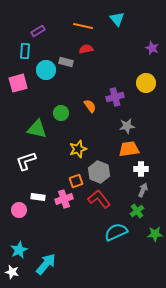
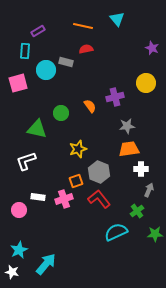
gray arrow: moved 6 px right
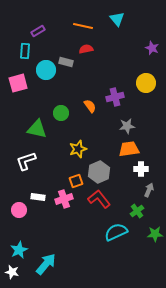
gray hexagon: rotated 15 degrees clockwise
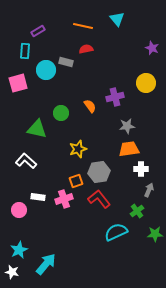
white L-shape: rotated 60 degrees clockwise
gray hexagon: rotated 15 degrees clockwise
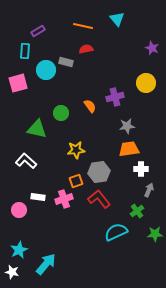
yellow star: moved 2 px left, 1 px down; rotated 12 degrees clockwise
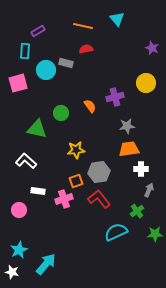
gray rectangle: moved 1 px down
white rectangle: moved 6 px up
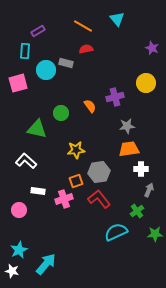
orange line: rotated 18 degrees clockwise
white star: moved 1 px up
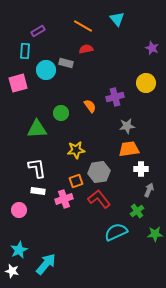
green triangle: rotated 15 degrees counterclockwise
white L-shape: moved 11 px right, 7 px down; rotated 40 degrees clockwise
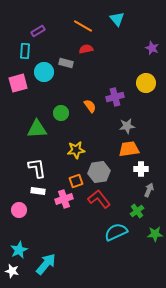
cyan circle: moved 2 px left, 2 px down
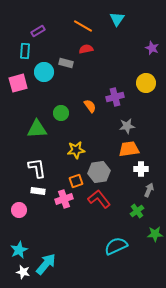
cyan triangle: rotated 14 degrees clockwise
cyan semicircle: moved 14 px down
white star: moved 11 px right, 1 px down
